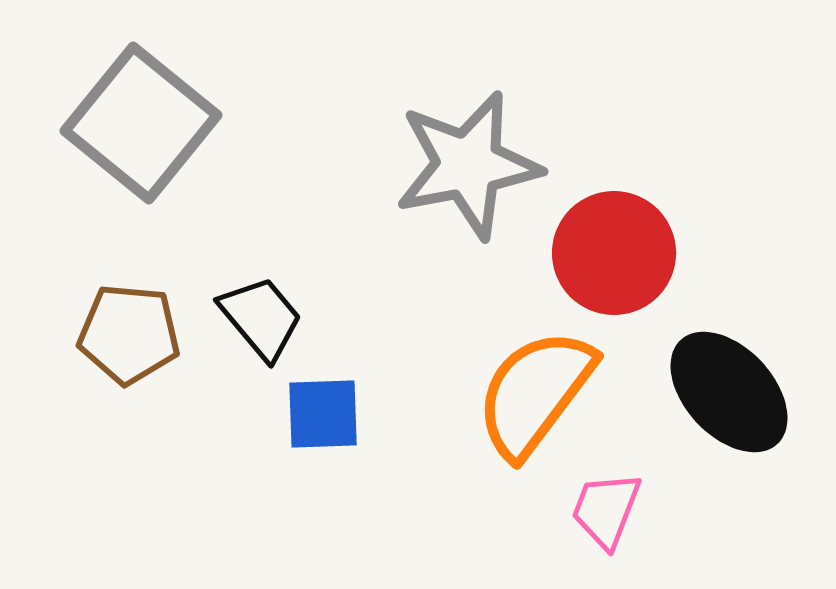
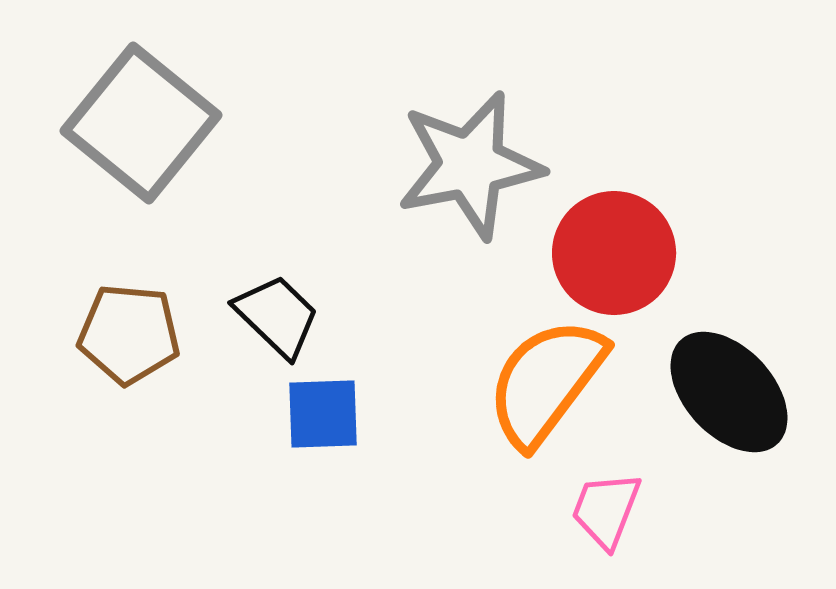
gray star: moved 2 px right
black trapezoid: moved 16 px right, 2 px up; rotated 6 degrees counterclockwise
orange semicircle: moved 11 px right, 11 px up
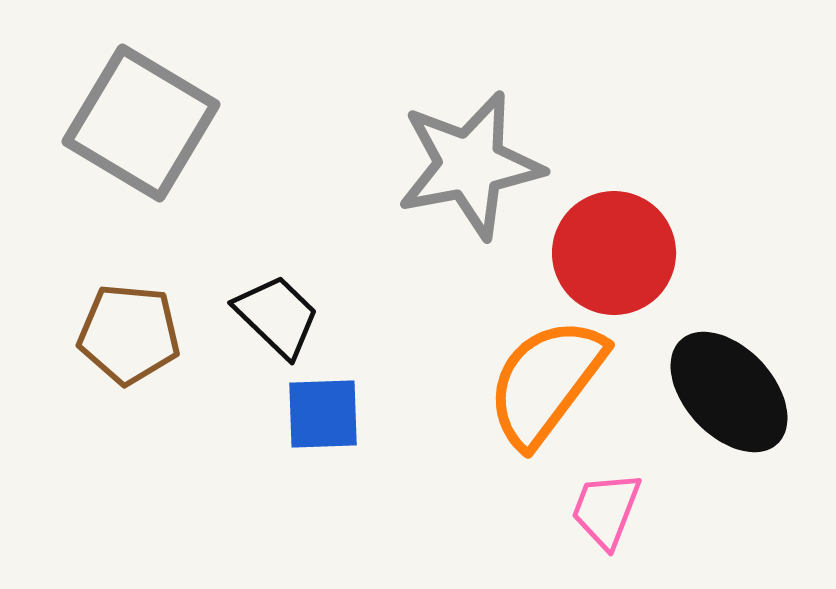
gray square: rotated 8 degrees counterclockwise
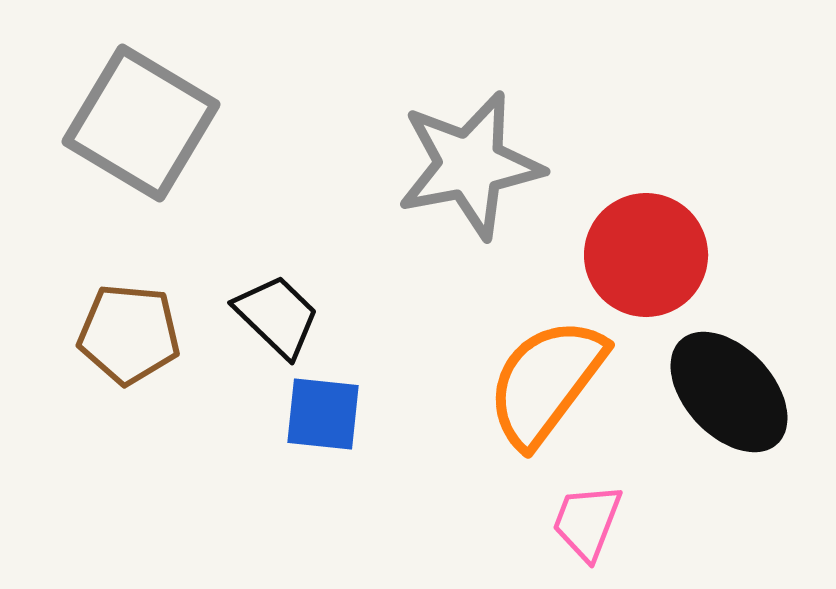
red circle: moved 32 px right, 2 px down
blue square: rotated 8 degrees clockwise
pink trapezoid: moved 19 px left, 12 px down
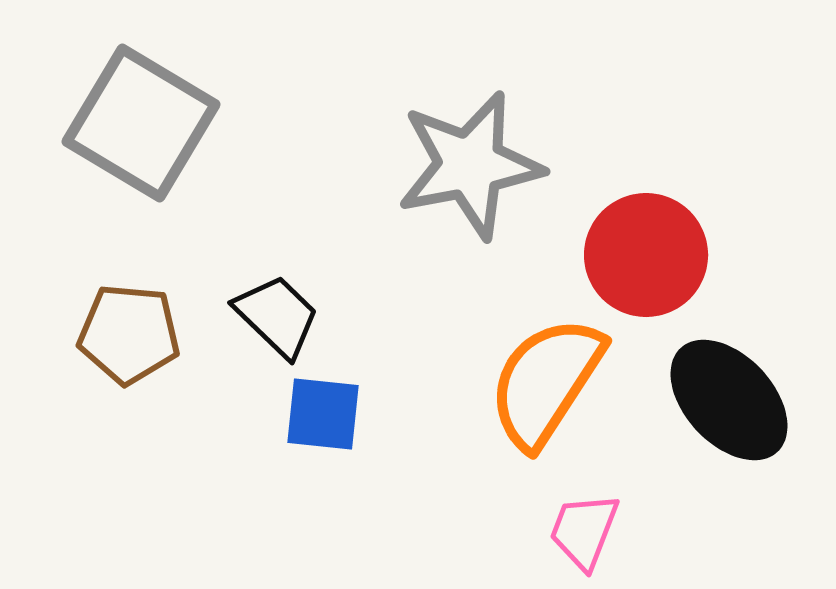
orange semicircle: rotated 4 degrees counterclockwise
black ellipse: moved 8 px down
pink trapezoid: moved 3 px left, 9 px down
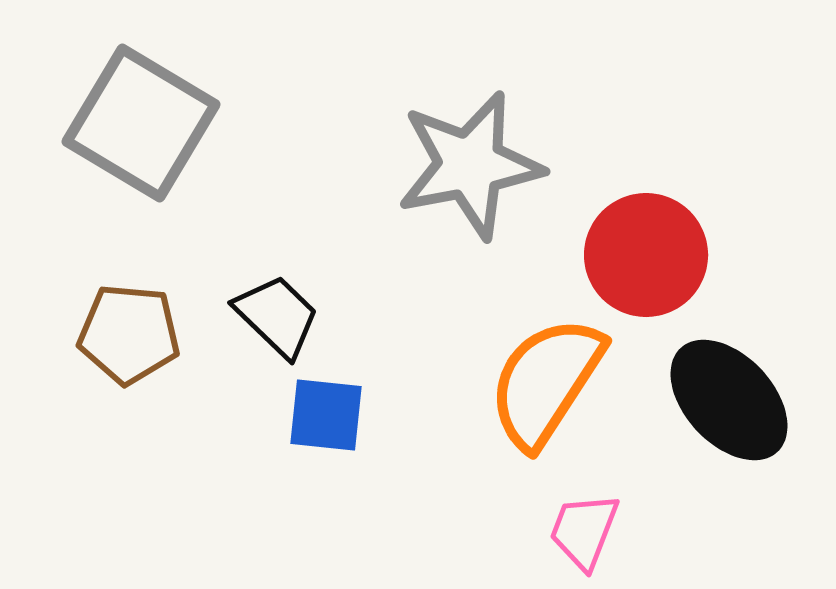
blue square: moved 3 px right, 1 px down
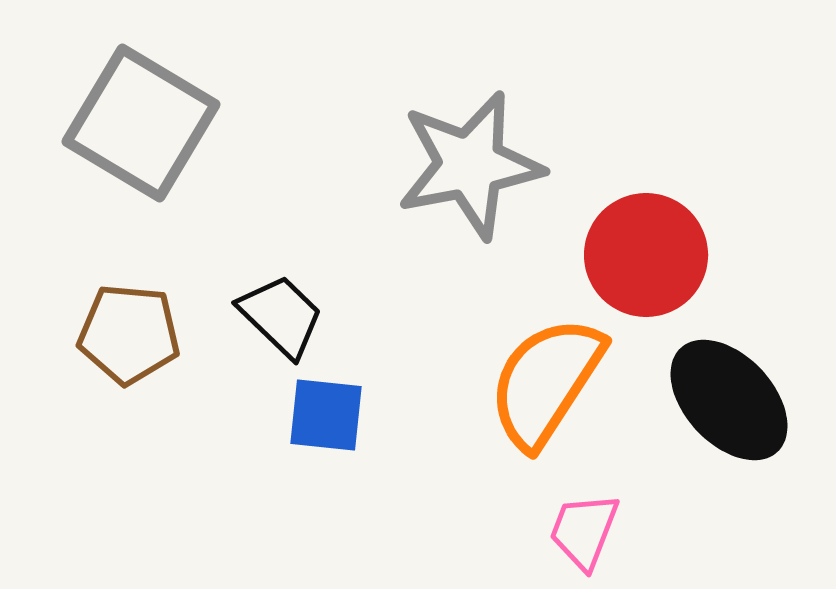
black trapezoid: moved 4 px right
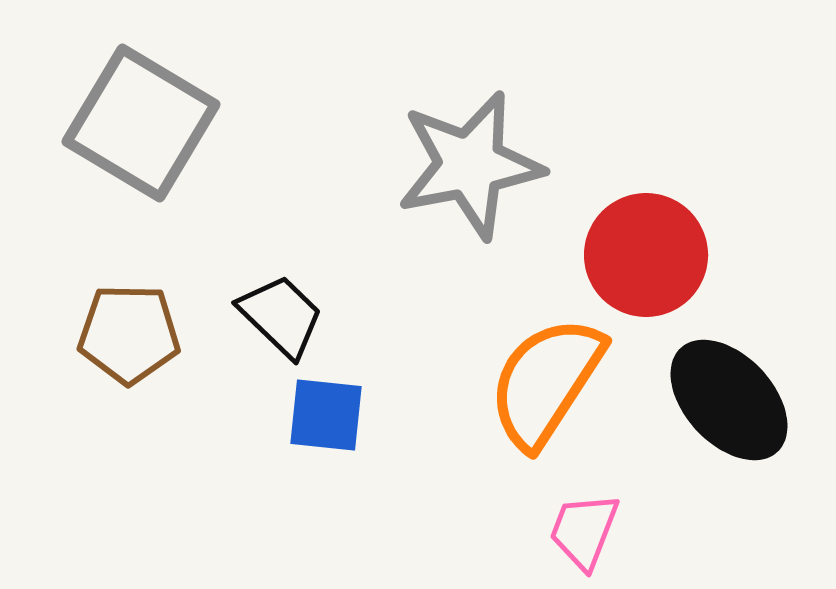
brown pentagon: rotated 4 degrees counterclockwise
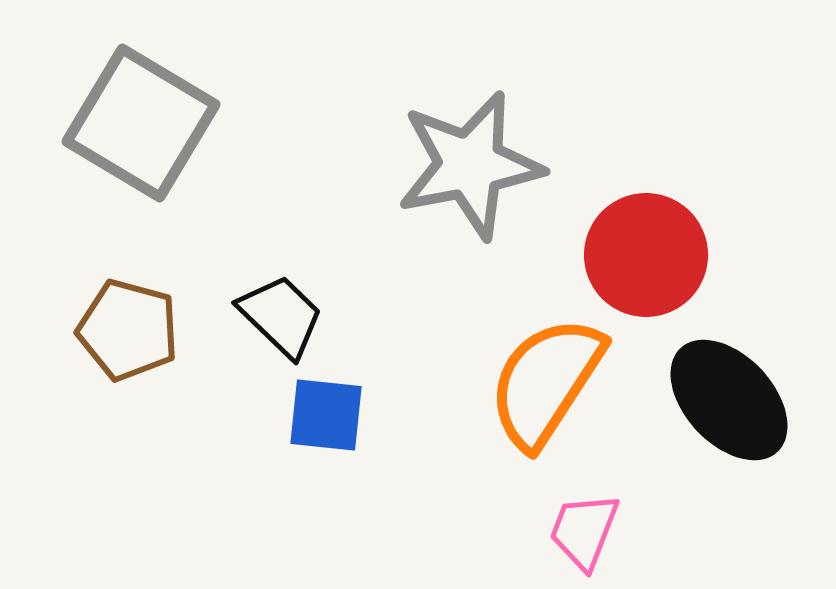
brown pentagon: moved 1 px left, 4 px up; rotated 14 degrees clockwise
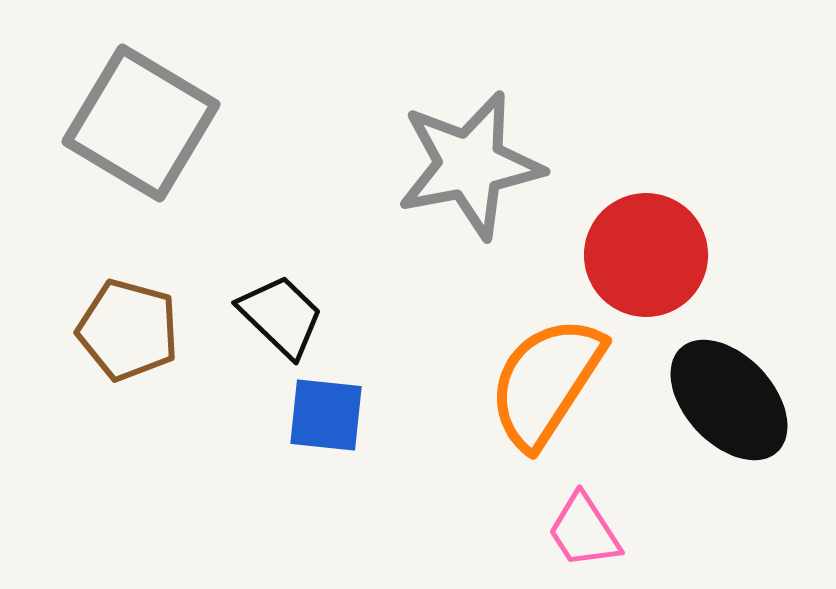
pink trapezoid: rotated 54 degrees counterclockwise
